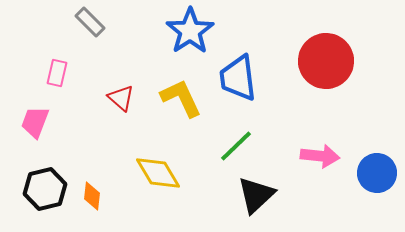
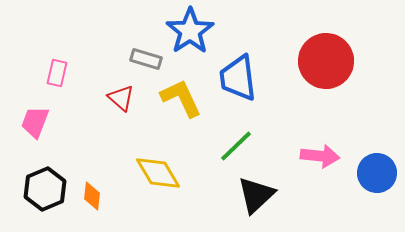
gray rectangle: moved 56 px right, 37 px down; rotated 28 degrees counterclockwise
black hexagon: rotated 9 degrees counterclockwise
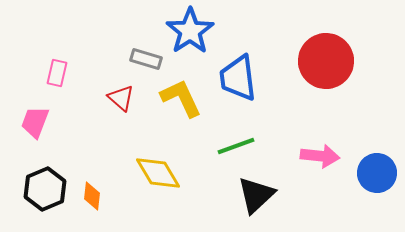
green line: rotated 24 degrees clockwise
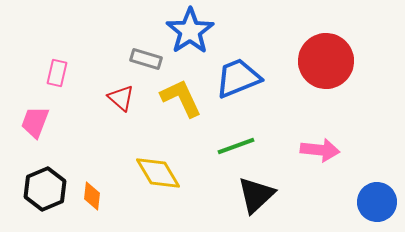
blue trapezoid: rotated 75 degrees clockwise
pink arrow: moved 6 px up
blue circle: moved 29 px down
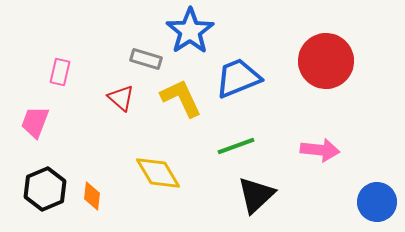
pink rectangle: moved 3 px right, 1 px up
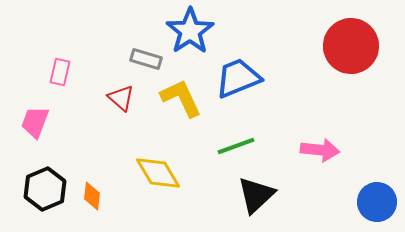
red circle: moved 25 px right, 15 px up
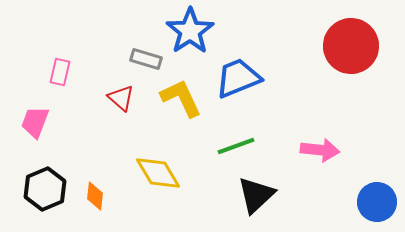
orange diamond: moved 3 px right
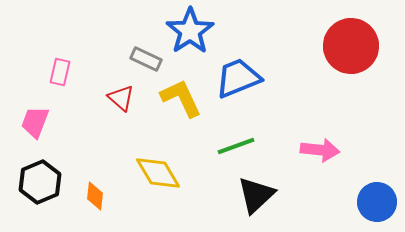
gray rectangle: rotated 8 degrees clockwise
black hexagon: moved 5 px left, 7 px up
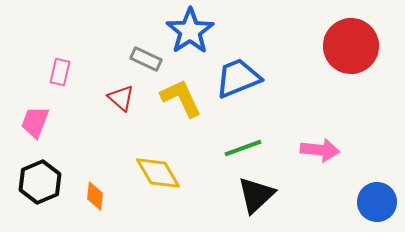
green line: moved 7 px right, 2 px down
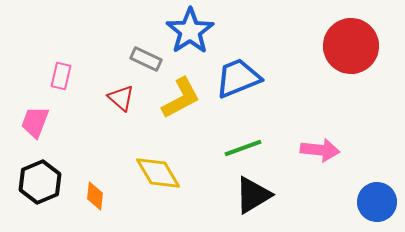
pink rectangle: moved 1 px right, 4 px down
yellow L-shape: rotated 87 degrees clockwise
black triangle: moved 3 px left; rotated 12 degrees clockwise
